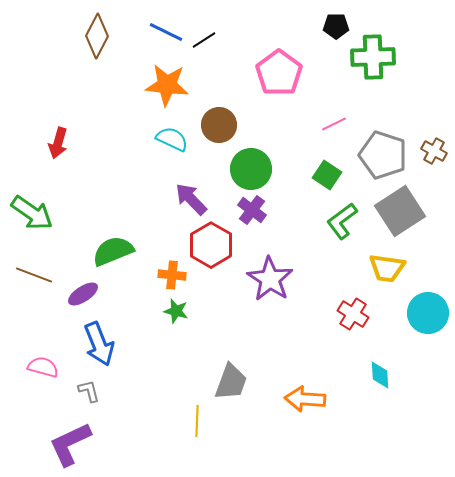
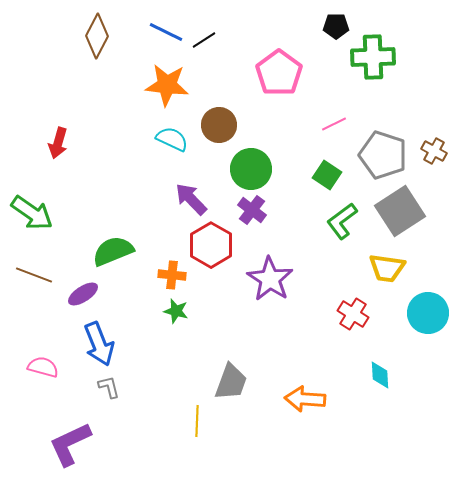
gray L-shape: moved 20 px right, 4 px up
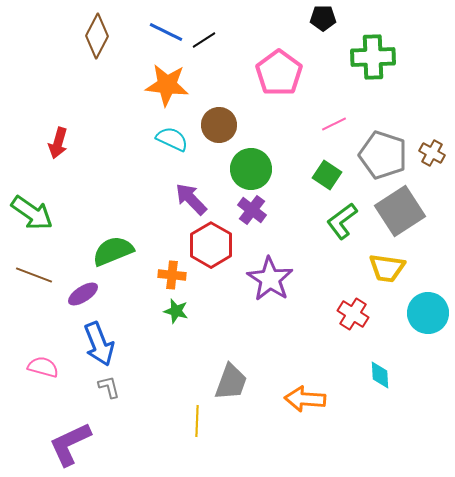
black pentagon: moved 13 px left, 8 px up
brown cross: moved 2 px left, 2 px down
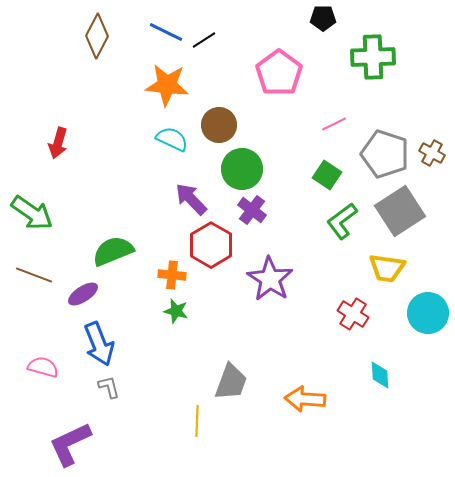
gray pentagon: moved 2 px right, 1 px up
green circle: moved 9 px left
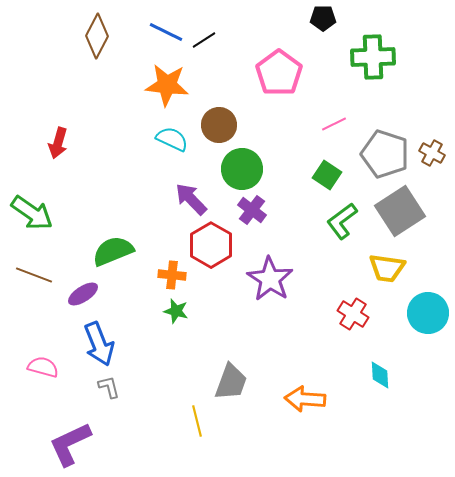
yellow line: rotated 16 degrees counterclockwise
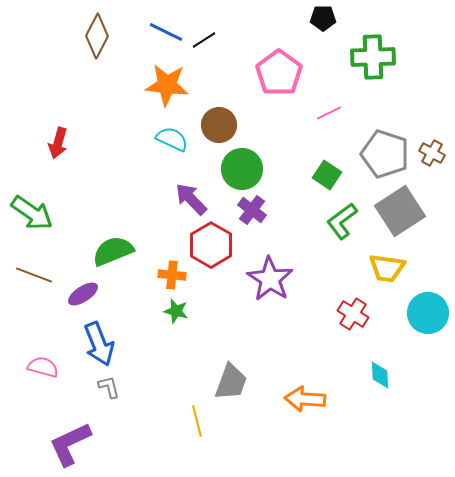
pink line: moved 5 px left, 11 px up
